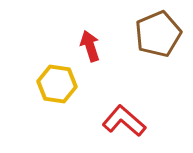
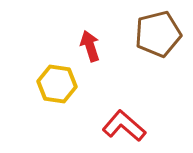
brown pentagon: rotated 9 degrees clockwise
red L-shape: moved 5 px down
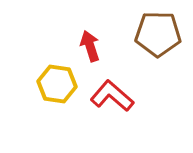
brown pentagon: rotated 15 degrees clockwise
red L-shape: moved 12 px left, 30 px up
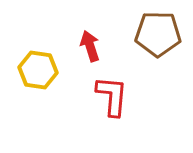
yellow hexagon: moved 19 px left, 14 px up
red L-shape: rotated 54 degrees clockwise
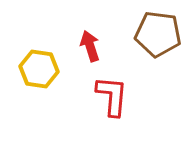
brown pentagon: rotated 6 degrees clockwise
yellow hexagon: moved 1 px right, 1 px up
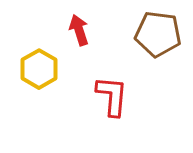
red arrow: moved 11 px left, 16 px up
yellow hexagon: rotated 21 degrees clockwise
